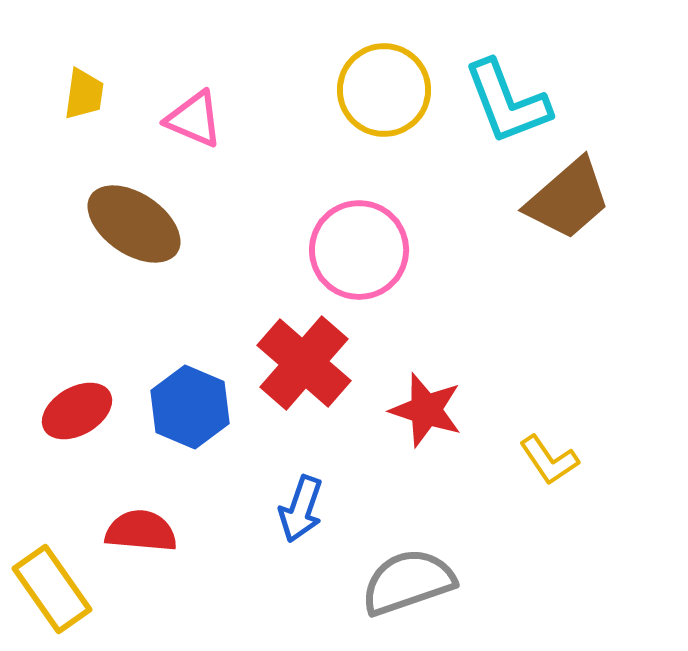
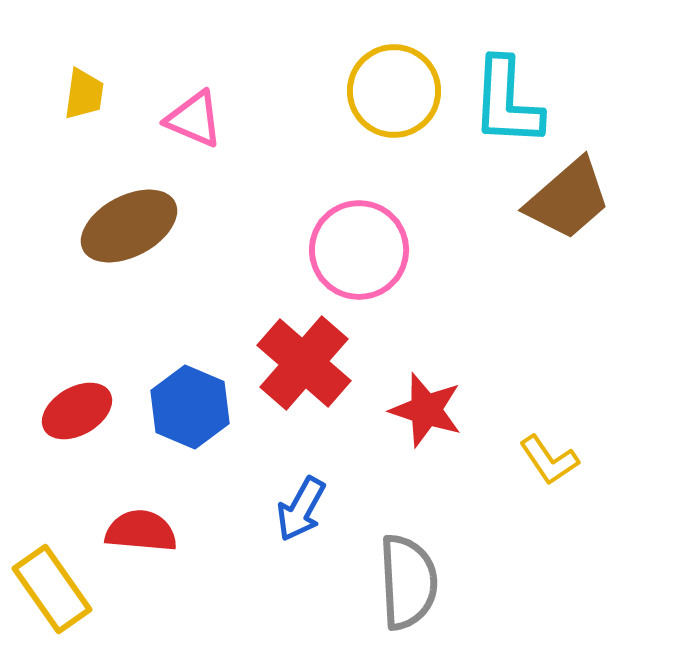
yellow circle: moved 10 px right, 1 px down
cyan L-shape: rotated 24 degrees clockwise
brown ellipse: moved 5 px left, 2 px down; rotated 62 degrees counterclockwise
blue arrow: rotated 10 degrees clockwise
gray semicircle: rotated 106 degrees clockwise
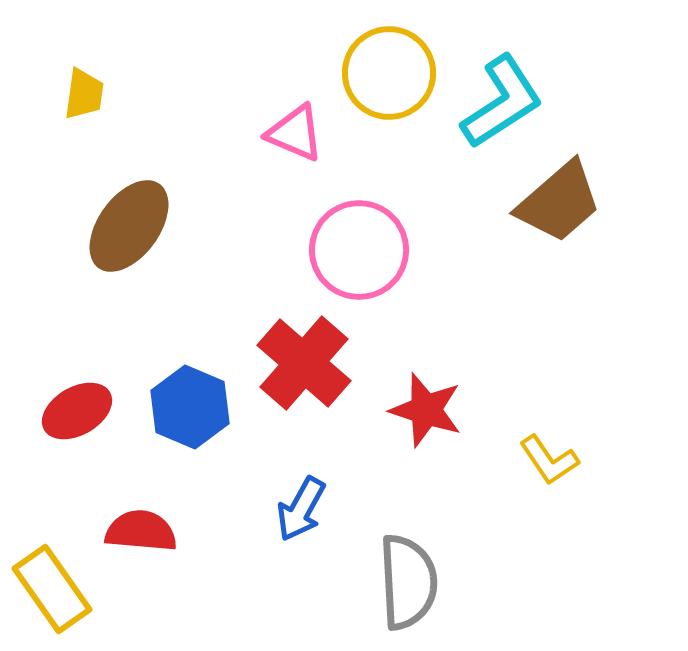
yellow circle: moved 5 px left, 18 px up
cyan L-shape: moved 5 px left; rotated 126 degrees counterclockwise
pink triangle: moved 101 px right, 14 px down
brown trapezoid: moved 9 px left, 3 px down
brown ellipse: rotated 26 degrees counterclockwise
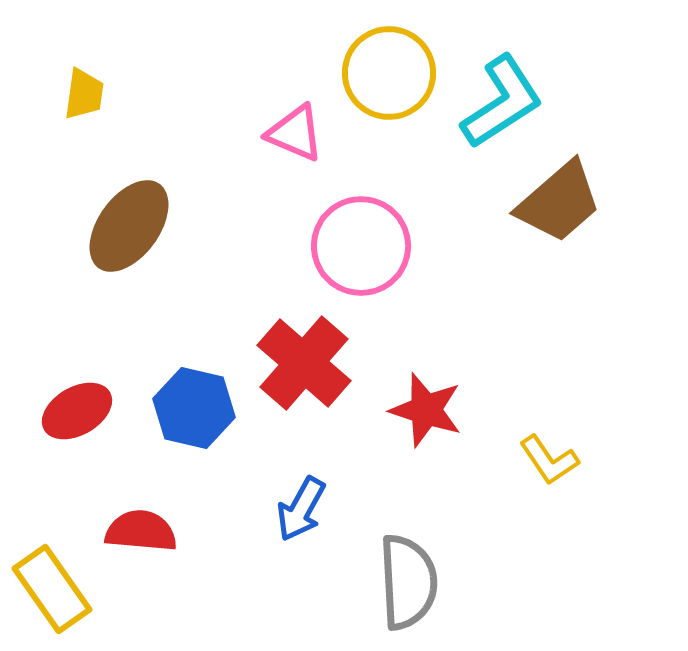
pink circle: moved 2 px right, 4 px up
blue hexagon: moved 4 px right, 1 px down; rotated 10 degrees counterclockwise
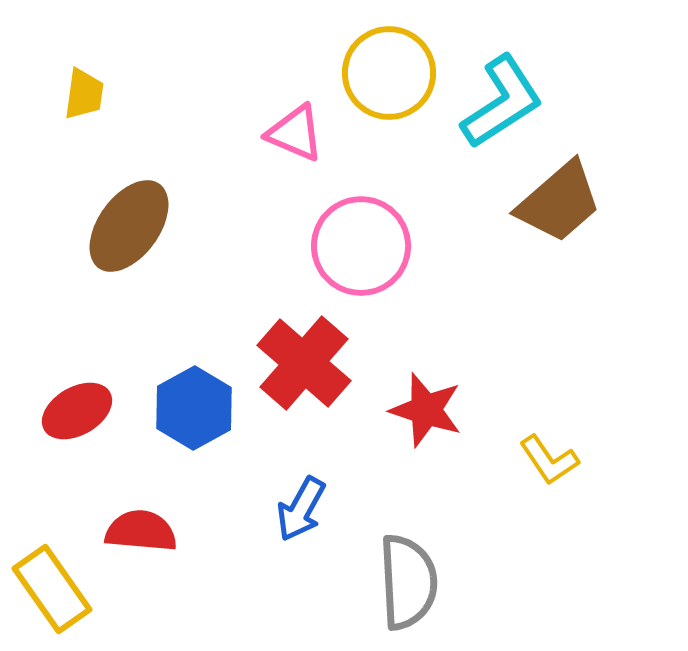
blue hexagon: rotated 18 degrees clockwise
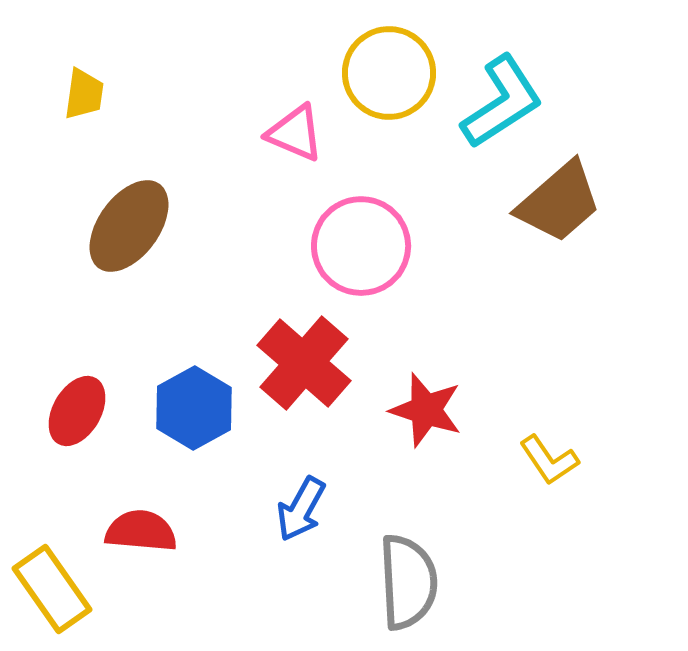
red ellipse: rotated 30 degrees counterclockwise
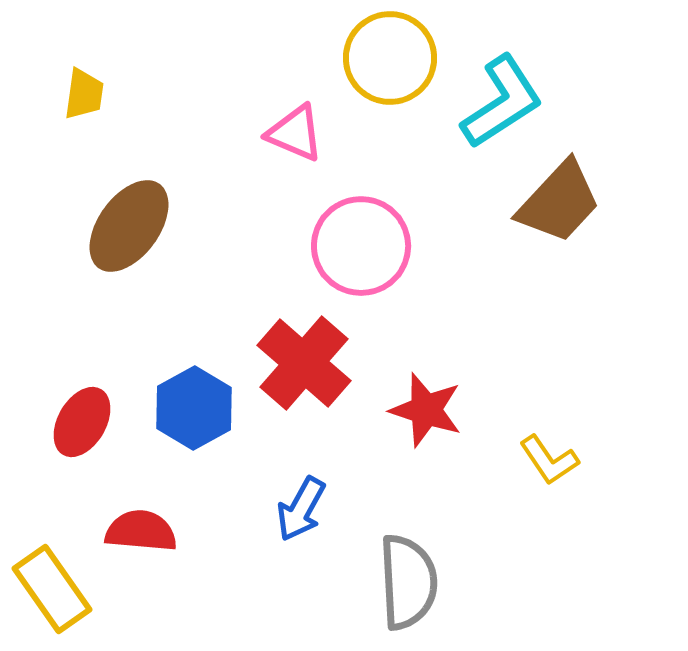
yellow circle: moved 1 px right, 15 px up
brown trapezoid: rotated 6 degrees counterclockwise
red ellipse: moved 5 px right, 11 px down
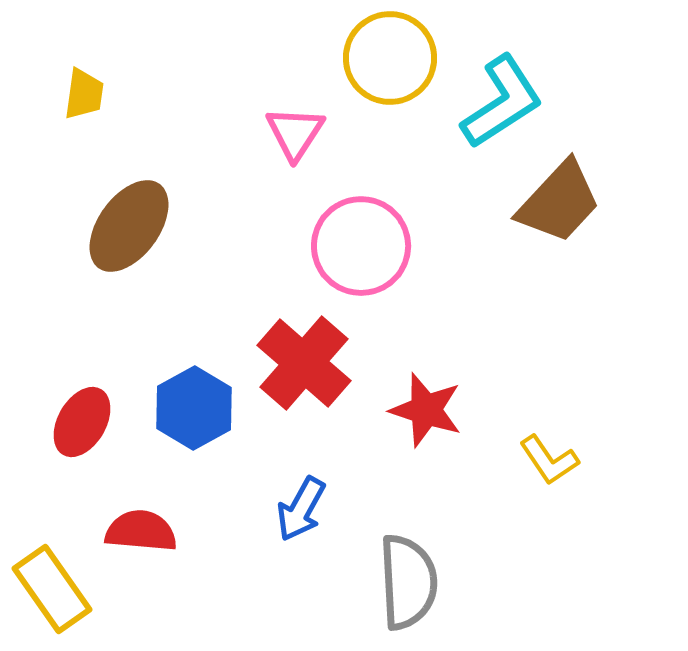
pink triangle: rotated 40 degrees clockwise
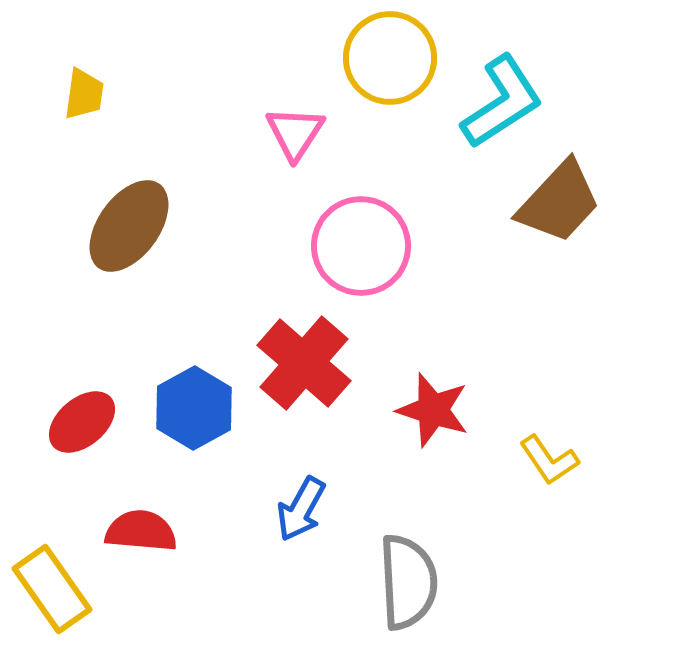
red star: moved 7 px right
red ellipse: rotated 20 degrees clockwise
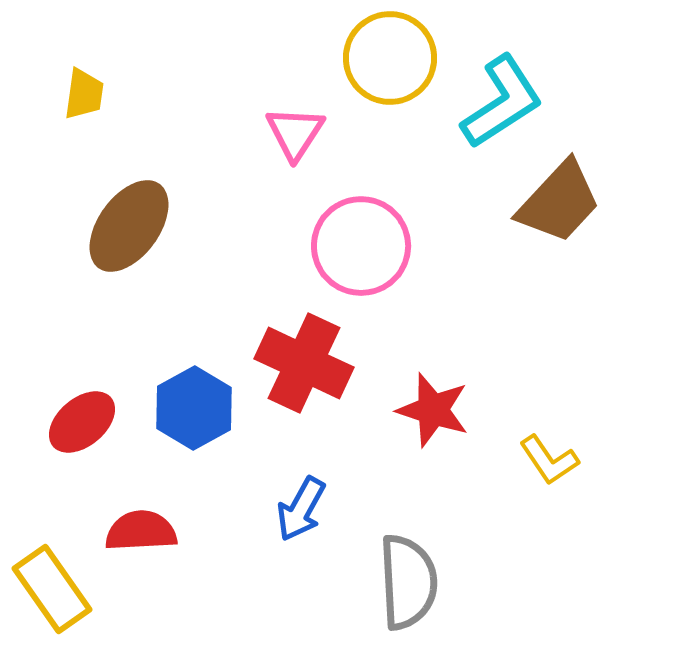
red cross: rotated 16 degrees counterclockwise
red semicircle: rotated 8 degrees counterclockwise
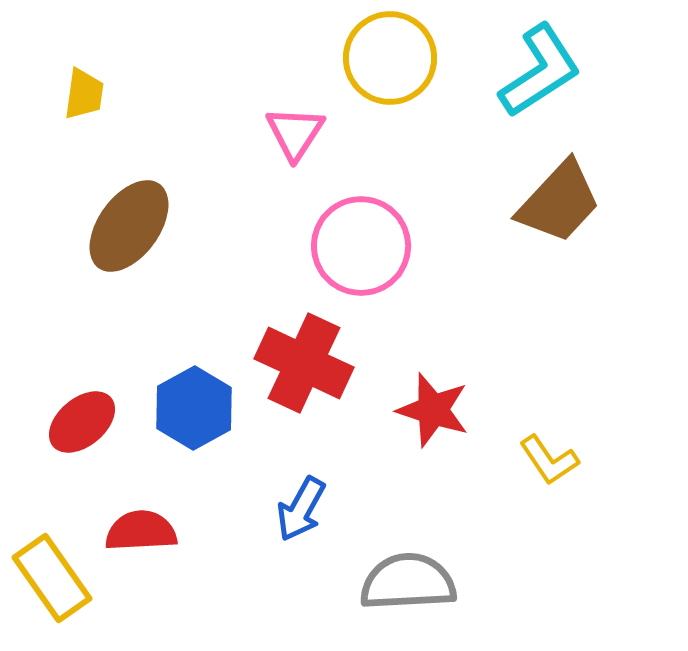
cyan L-shape: moved 38 px right, 31 px up
gray semicircle: rotated 90 degrees counterclockwise
yellow rectangle: moved 11 px up
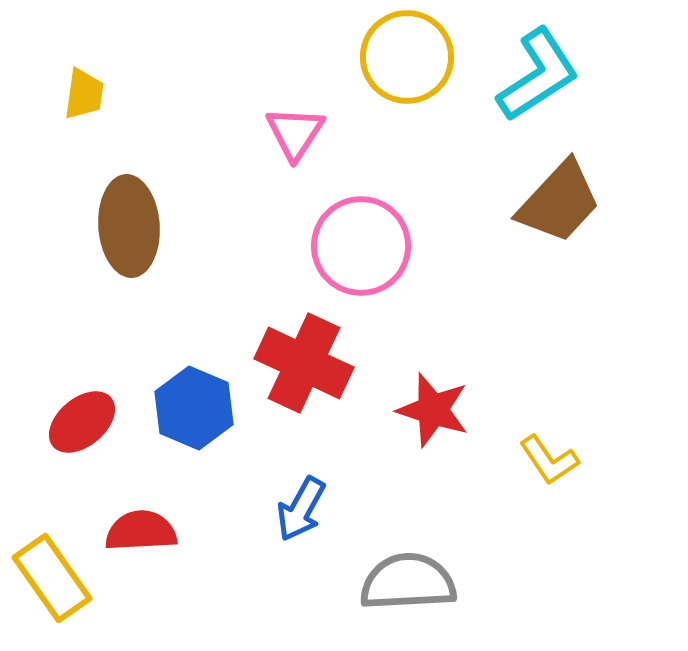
yellow circle: moved 17 px right, 1 px up
cyan L-shape: moved 2 px left, 4 px down
brown ellipse: rotated 40 degrees counterclockwise
blue hexagon: rotated 8 degrees counterclockwise
